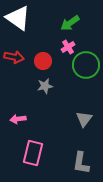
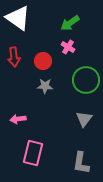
pink cross: rotated 24 degrees counterclockwise
red arrow: rotated 72 degrees clockwise
green circle: moved 15 px down
gray star: rotated 14 degrees clockwise
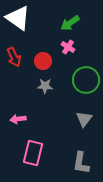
red arrow: rotated 18 degrees counterclockwise
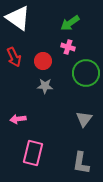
pink cross: rotated 16 degrees counterclockwise
green circle: moved 7 px up
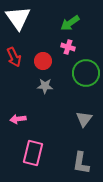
white triangle: rotated 20 degrees clockwise
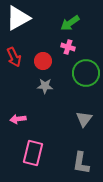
white triangle: rotated 36 degrees clockwise
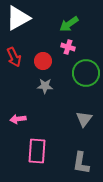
green arrow: moved 1 px left, 1 px down
pink rectangle: moved 4 px right, 2 px up; rotated 10 degrees counterclockwise
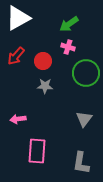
red arrow: moved 2 px right, 1 px up; rotated 66 degrees clockwise
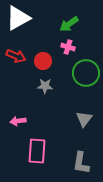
red arrow: rotated 108 degrees counterclockwise
pink arrow: moved 2 px down
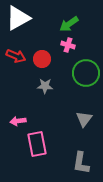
pink cross: moved 2 px up
red circle: moved 1 px left, 2 px up
pink rectangle: moved 7 px up; rotated 15 degrees counterclockwise
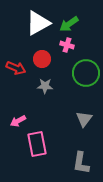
white triangle: moved 20 px right, 5 px down
pink cross: moved 1 px left
red arrow: moved 12 px down
pink arrow: rotated 21 degrees counterclockwise
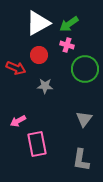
red circle: moved 3 px left, 4 px up
green circle: moved 1 px left, 4 px up
gray L-shape: moved 3 px up
